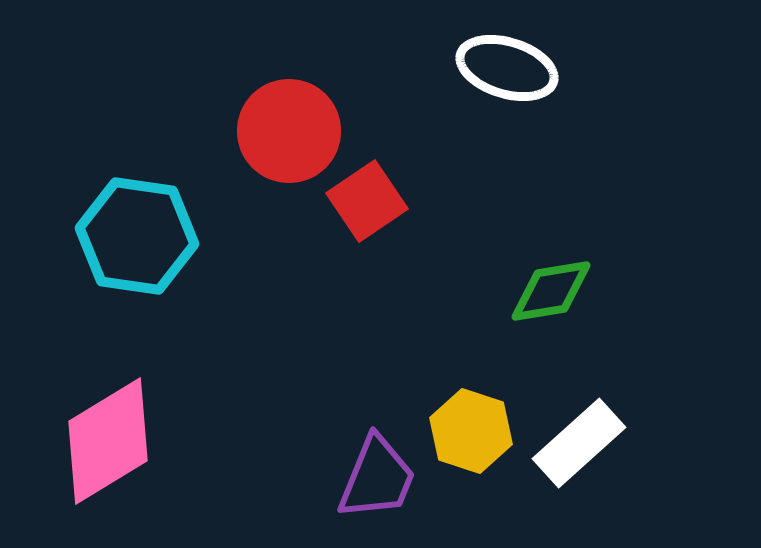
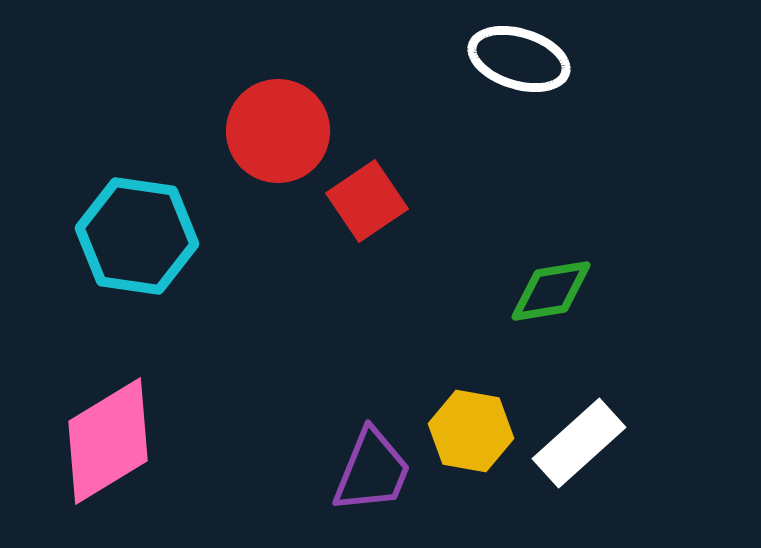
white ellipse: moved 12 px right, 9 px up
red circle: moved 11 px left
yellow hexagon: rotated 8 degrees counterclockwise
purple trapezoid: moved 5 px left, 7 px up
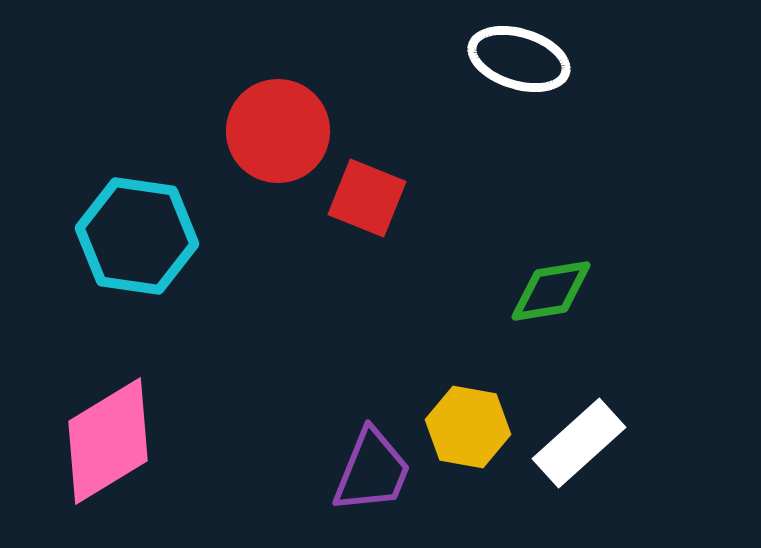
red square: moved 3 px up; rotated 34 degrees counterclockwise
yellow hexagon: moved 3 px left, 4 px up
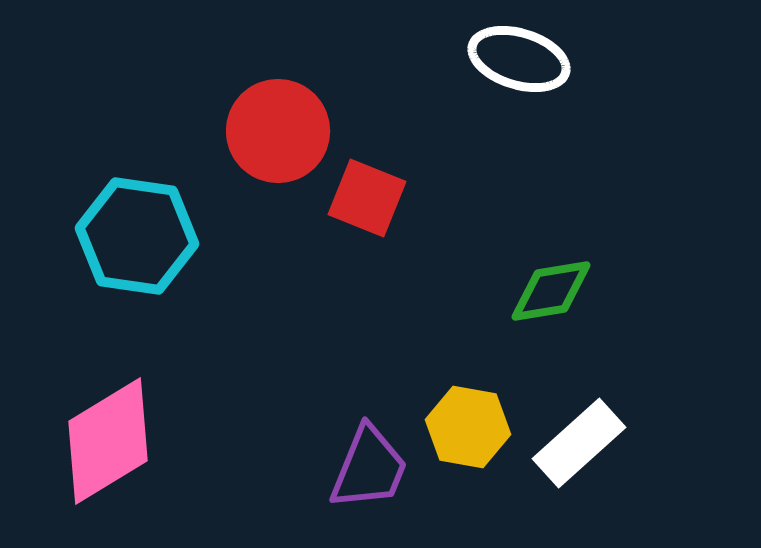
purple trapezoid: moved 3 px left, 3 px up
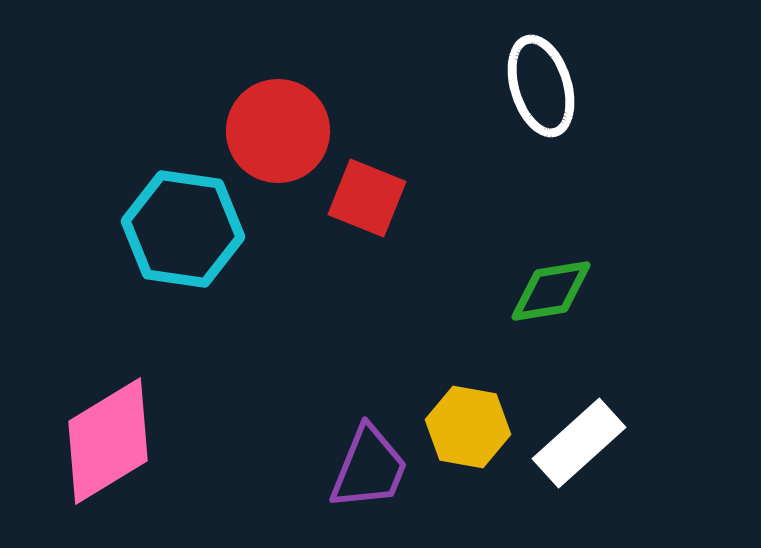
white ellipse: moved 22 px right, 27 px down; rotated 56 degrees clockwise
cyan hexagon: moved 46 px right, 7 px up
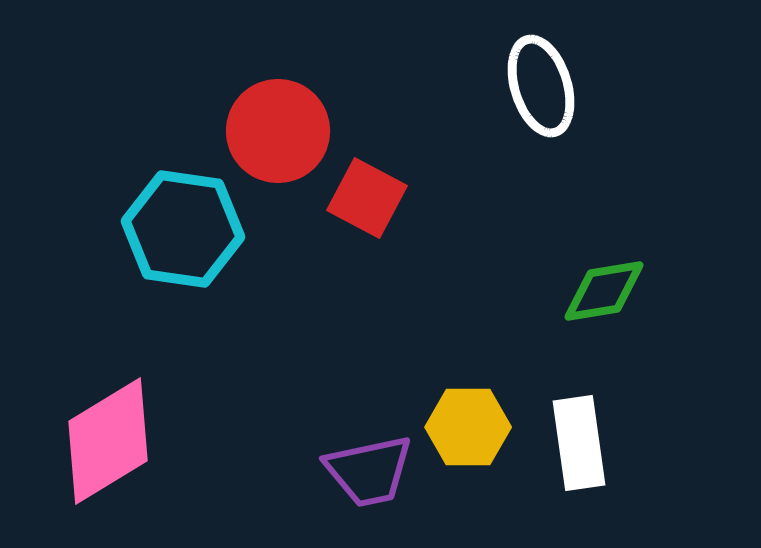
red square: rotated 6 degrees clockwise
green diamond: moved 53 px right
yellow hexagon: rotated 10 degrees counterclockwise
white rectangle: rotated 56 degrees counterclockwise
purple trapezoid: moved 3 px down; rotated 56 degrees clockwise
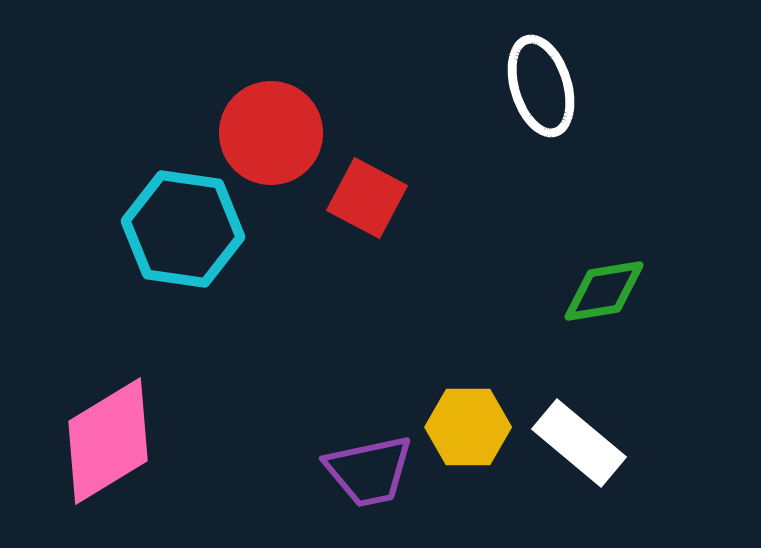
red circle: moved 7 px left, 2 px down
white rectangle: rotated 42 degrees counterclockwise
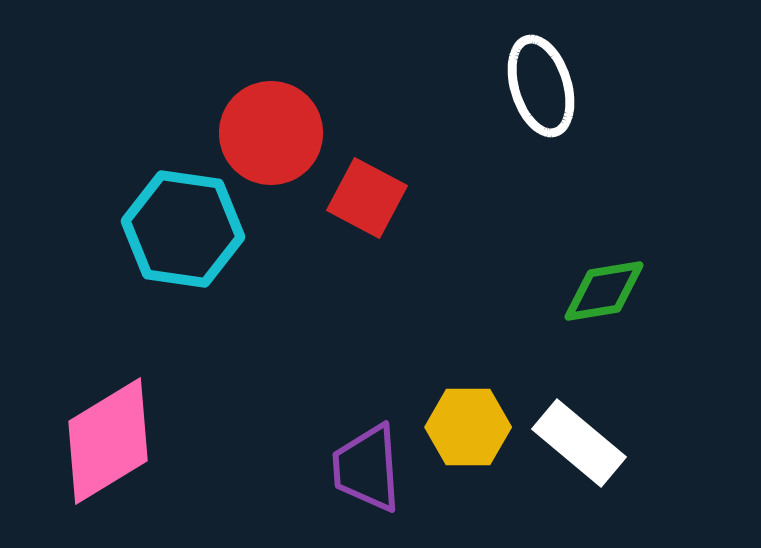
purple trapezoid: moved 2 px left, 3 px up; rotated 98 degrees clockwise
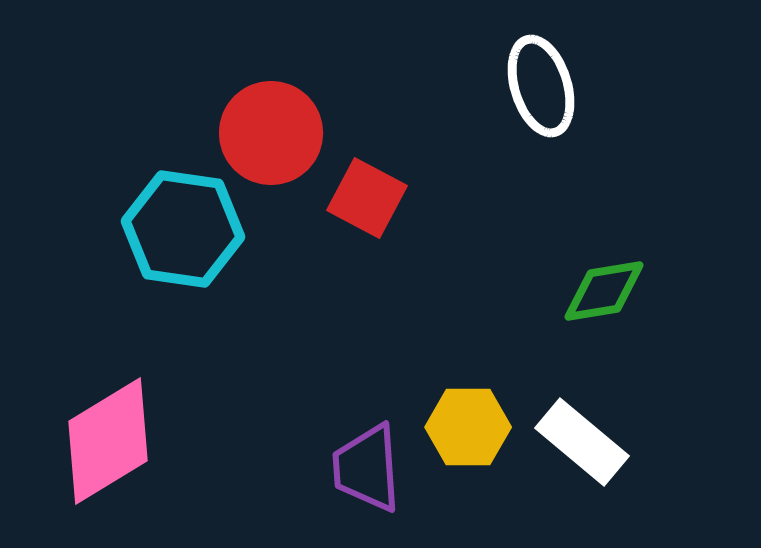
white rectangle: moved 3 px right, 1 px up
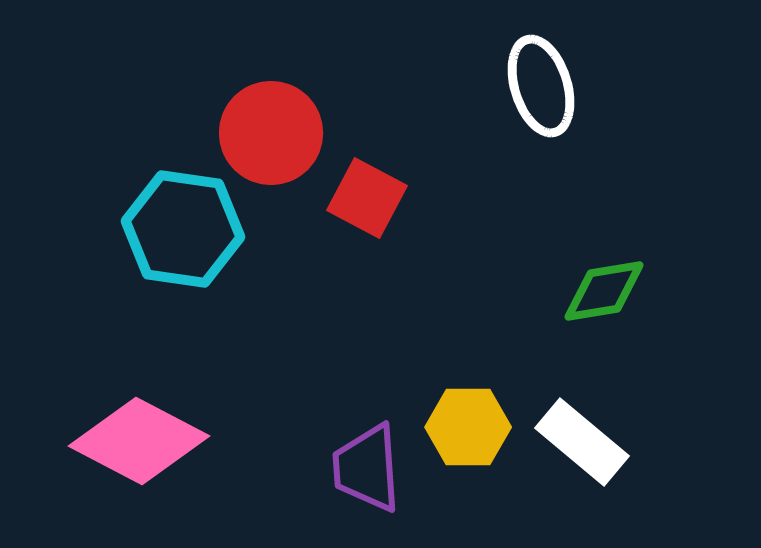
pink diamond: moved 31 px right; rotated 59 degrees clockwise
